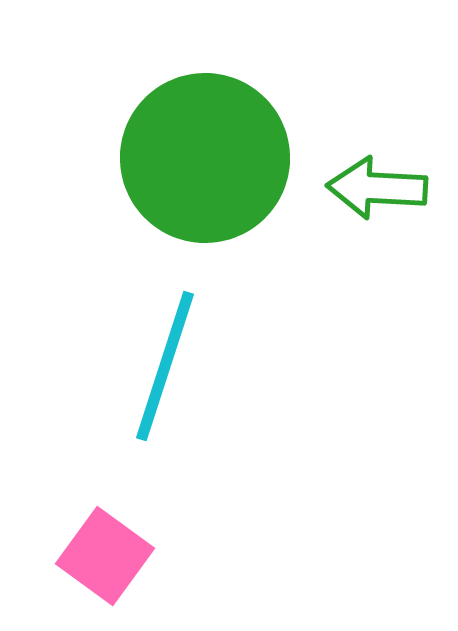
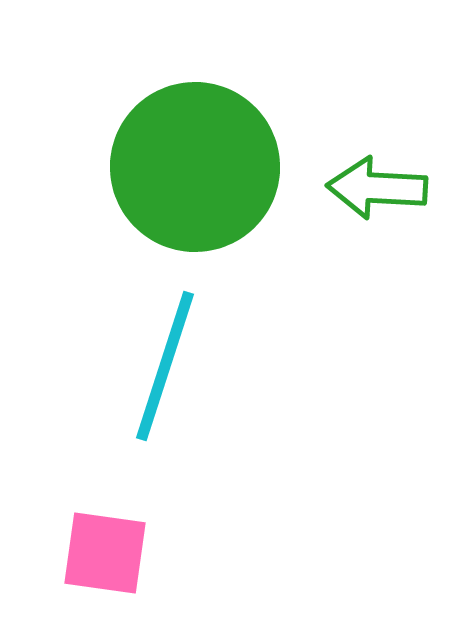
green circle: moved 10 px left, 9 px down
pink square: moved 3 px up; rotated 28 degrees counterclockwise
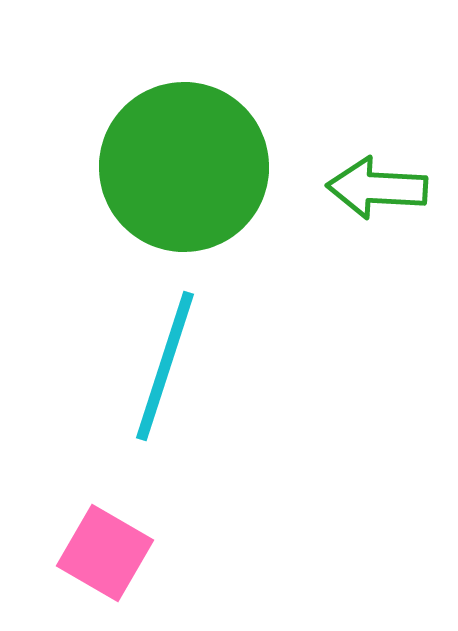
green circle: moved 11 px left
pink square: rotated 22 degrees clockwise
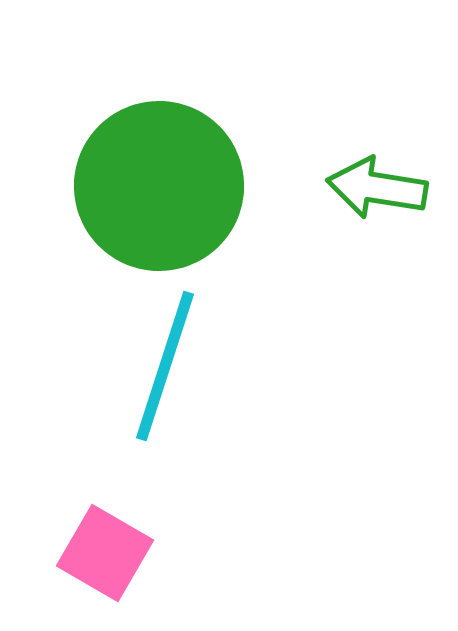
green circle: moved 25 px left, 19 px down
green arrow: rotated 6 degrees clockwise
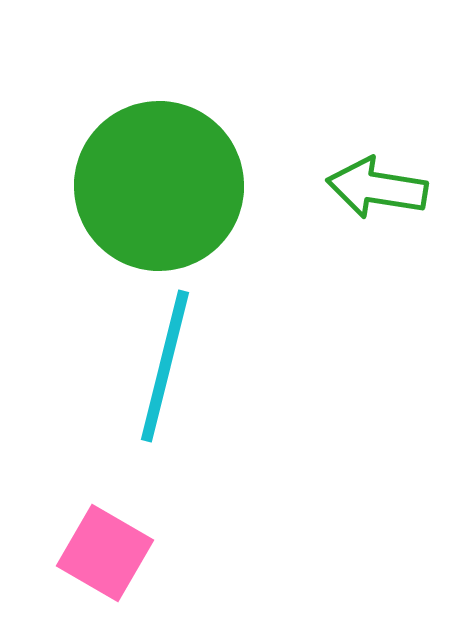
cyan line: rotated 4 degrees counterclockwise
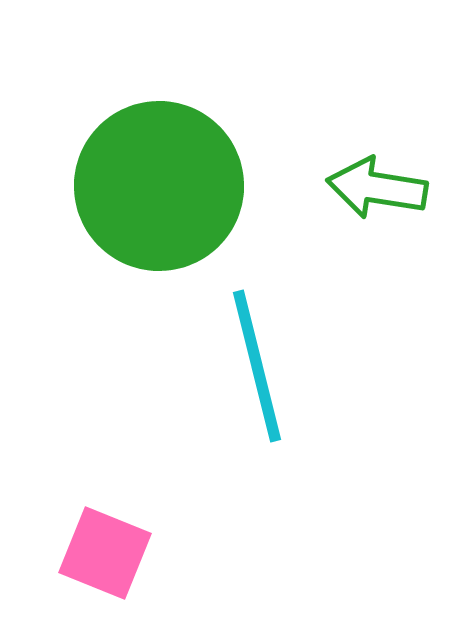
cyan line: moved 92 px right; rotated 28 degrees counterclockwise
pink square: rotated 8 degrees counterclockwise
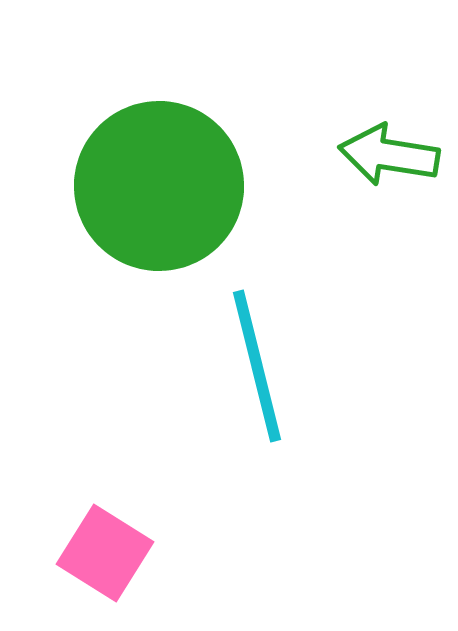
green arrow: moved 12 px right, 33 px up
pink square: rotated 10 degrees clockwise
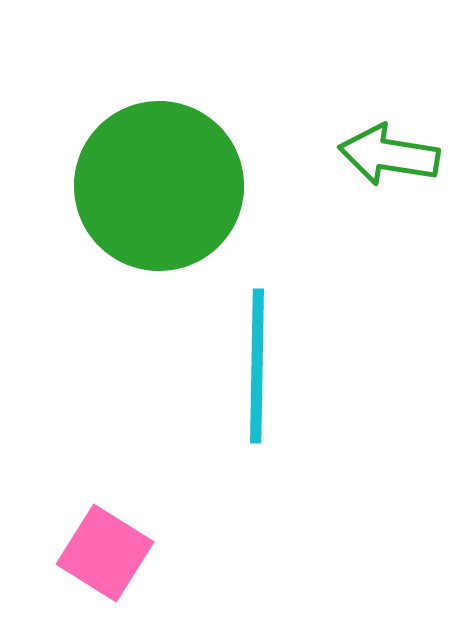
cyan line: rotated 15 degrees clockwise
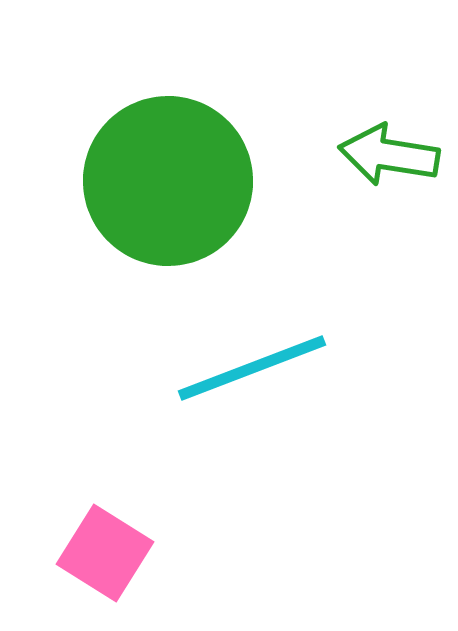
green circle: moved 9 px right, 5 px up
cyan line: moved 5 px left, 2 px down; rotated 68 degrees clockwise
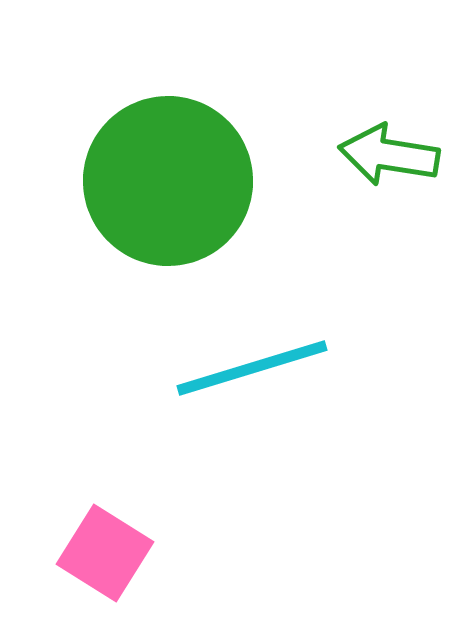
cyan line: rotated 4 degrees clockwise
